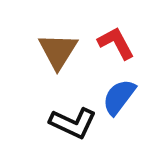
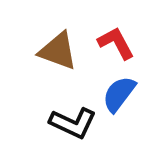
brown triangle: rotated 42 degrees counterclockwise
blue semicircle: moved 3 px up
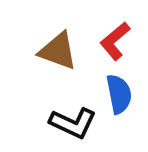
red L-shape: moved 1 px left, 2 px up; rotated 102 degrees counterclockwise
blue semicircle: rotated 132 degrees clockwise
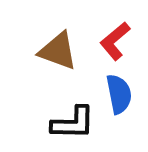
black L-shape: rotated 24 degrees counterclockwise
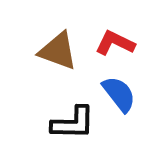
red L-shape: moved 2 px down; rotated 66 degrees clockwise
blue semicircle: rotated 27 degrees counterclockwise
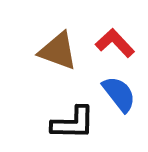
red L-shape: rotated 21 degrees clockwise
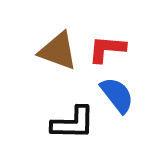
red L-shape: moved 8 px left, 6 px down; rotated 42 degrees counterclockwise
blue semicircle: moved 2 px left, 1 px down
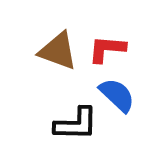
blue semicircle: rotated 9 degrees counterclockwise
black L-shape: moved 3 px right, 1 px down
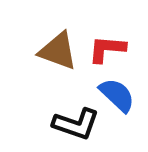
black L-shape: rotated 18 degrees clockwise
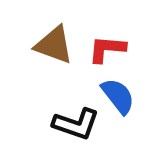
brown triangle: moved 4 px left, 6 px up
blue semicircle: moved 1 px right, 1 px down; rotated 9 degrees clockwise
